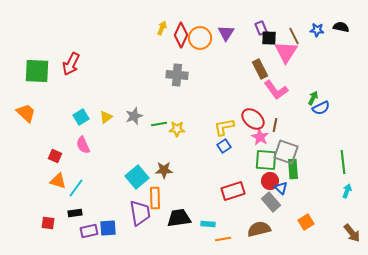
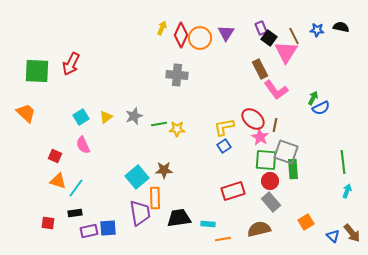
black square at (269, 38): rotated 35 degrees clockwise
blue triangle at (281, 188): moved 52 px right, 48 px down
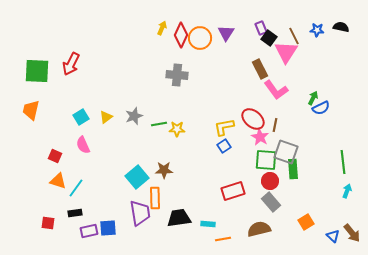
orange trapezoid at (26, 113): moved 5 px right, 3 px up; rotated 120 degrees counterclockwise
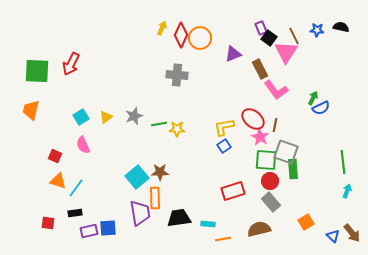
purple triangle at (226, 33): moved 7 px right, 21 px down; rotated 36 degrees clockwise
brown star at (164, 170): moved 4 px left, 2 px down
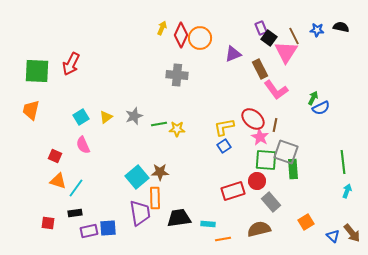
red circle at (270, 181): moved 13 px left
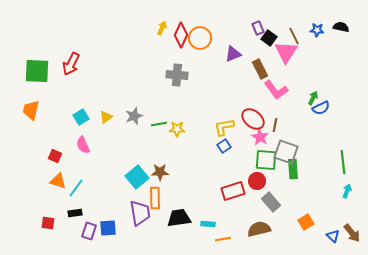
purple rectangle at (261, 28): moved 3 px left
purple rectangle at (89, 231): rotated 60 degrees counterclockwise
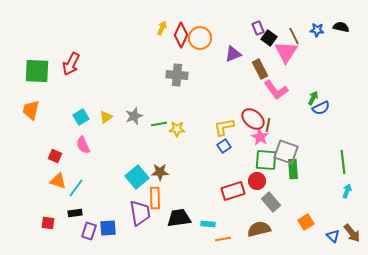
brown line at (275, 125): moved 7 px left
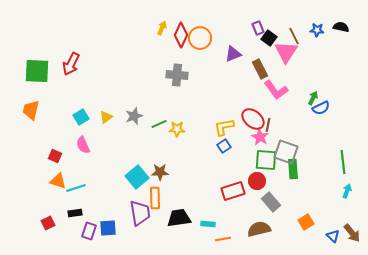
green line at (159, 124): rotated 14 degrees counterclockwise
cyan line at (76, 188): rotated 36 degrees clockwise
red square at (48, 223): rotated 32 degrees counterclockwise
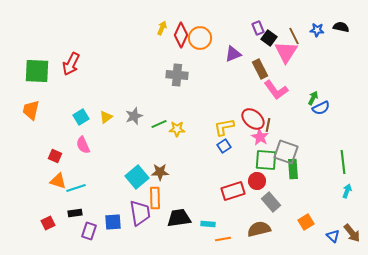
blue square at (108, 228): moved 5 px right, 6 px up
